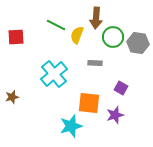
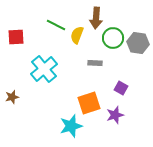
green circle: moved 1 px down
cyan cross: moved 10 px left, 5 px up
orange square: rotated 25 degrees counterclockwise
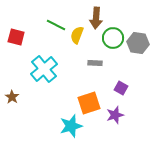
red square: rotated 18 degrees clockwise
brown star: rotated 24 degrees counterclockwise
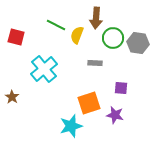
purple square: rotated 24 degrees counterclockwise
purple star: rotated 30 degrees clockwise
